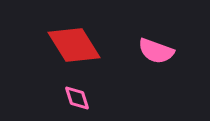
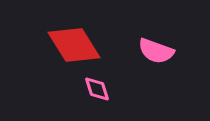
pink diamond: moved 20 px right, 9 px up
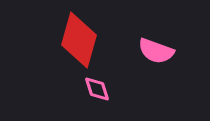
red diamond: moved 5 px right, 5 px up; rotated 48 degrees clockwise
